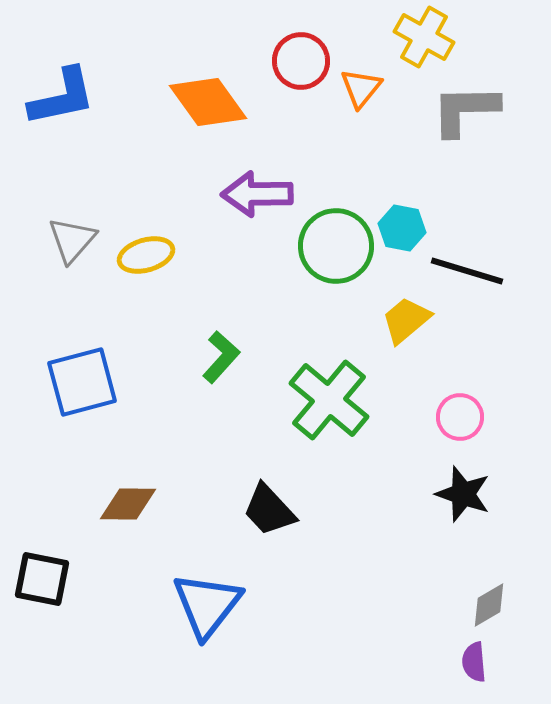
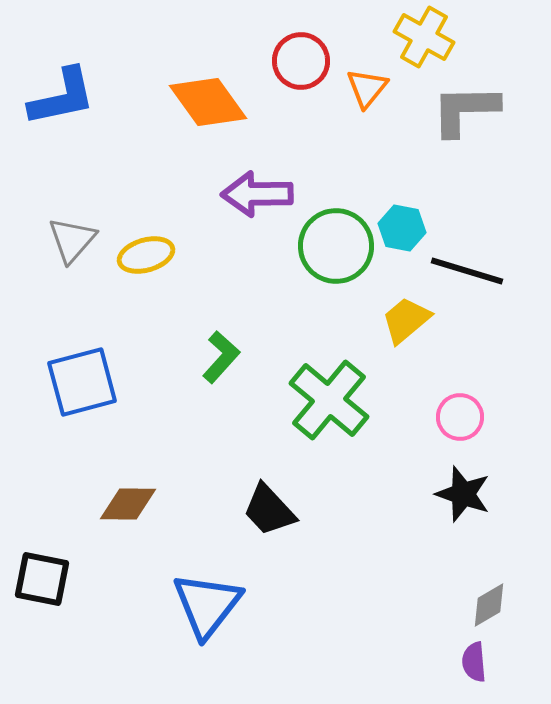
orange triangle: moved 6 px right
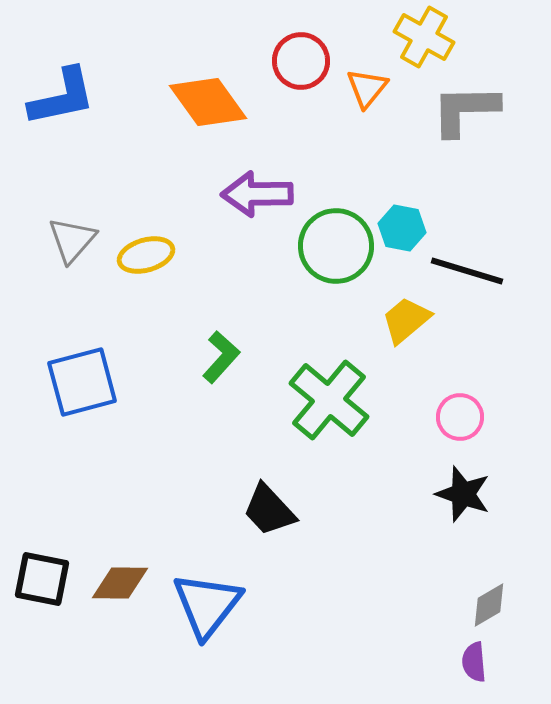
brown diamond: moved 8 px left, 79 px down
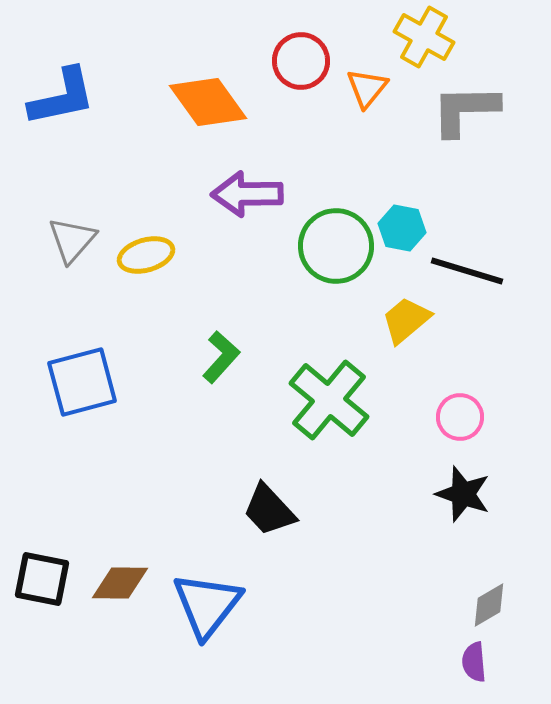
purple arrow: moved 10 px left
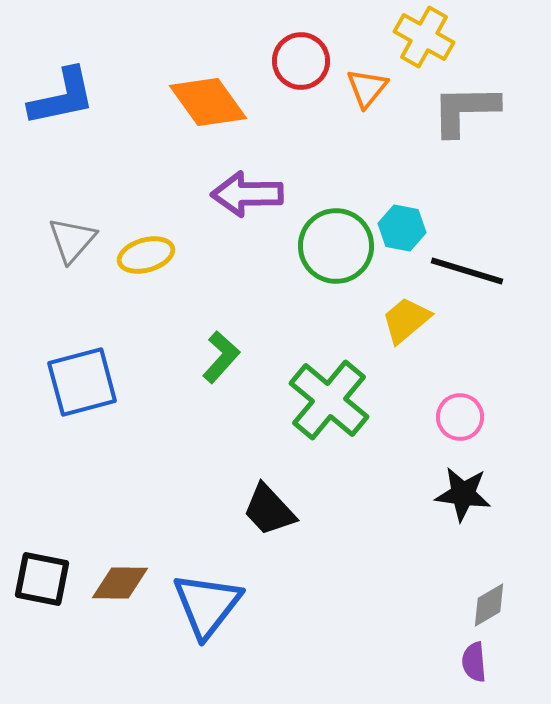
black star: rotated 12 degrees counterclockwise
